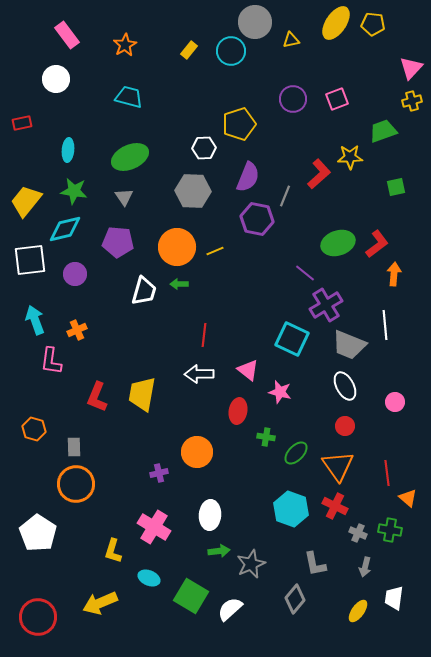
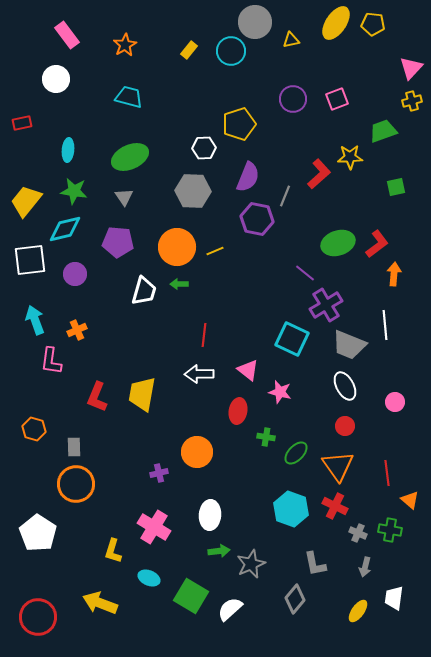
orange triangle at (408, 498): moved 2 px right, 2 px down
yellow arrow at (100, 603): rotated 44 degrees clockwise
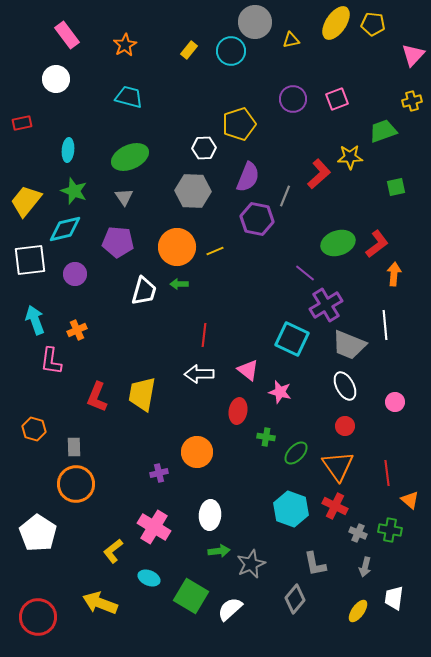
pink triangle at (411, 68): moved 2 px right, 13 px up
green star at (74, 191): rotated 12 degrees clockwise
yellow L-shape at (113, 551): rotated 35 degrees clockwise
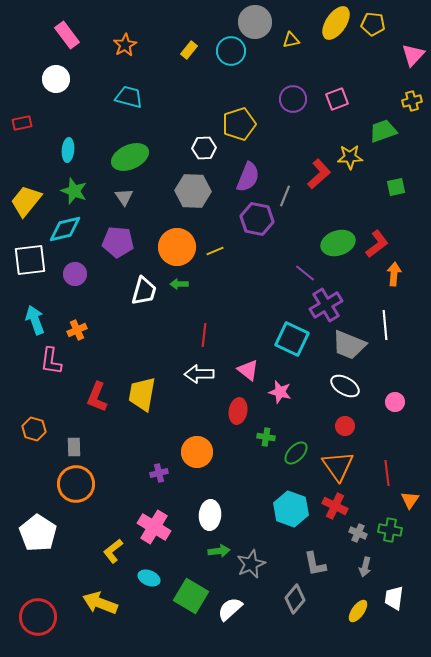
white ellipse at (345, 386): rotated 32 degrees counterclockwise
orange triangle at (410, 500): rotated 24 degrees clockwise
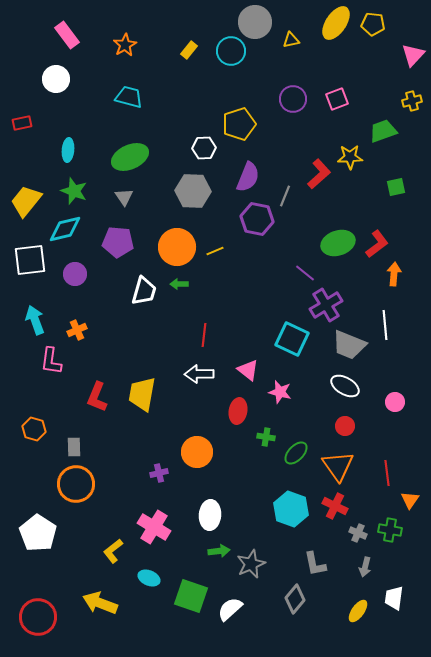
green square at (191, 596): rotated 12 degrees counterclockwise
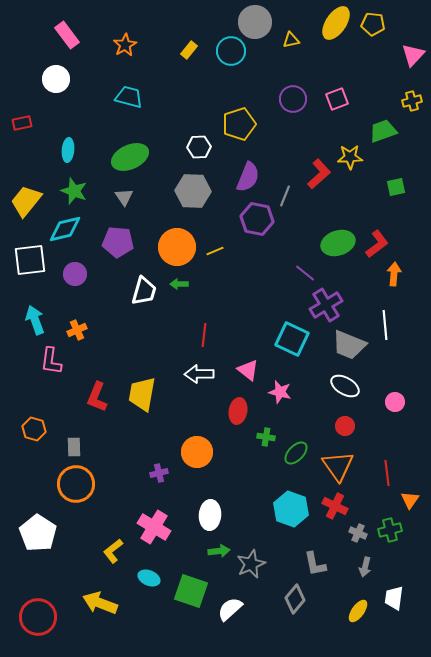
white hexagon at (204, 148): moved 5 px left, 1 px up
green cross at (390, 530): rotated 25 degrees counterclockwise
green square at (191, 596): moved 5 px up
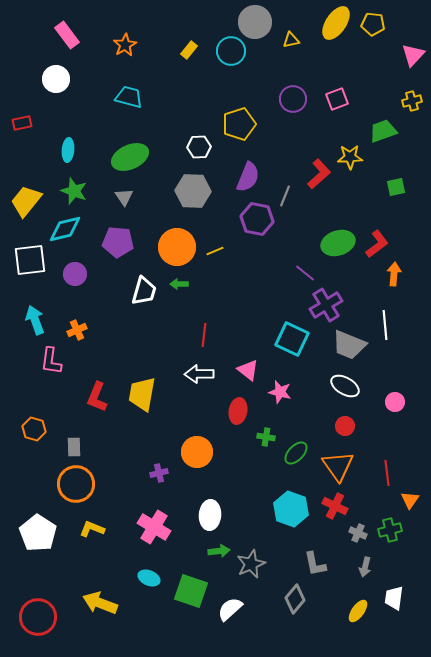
yellow L-shape at (113, 551): moved 21 px left, 22 px up; rotated 60 degrees clockwise
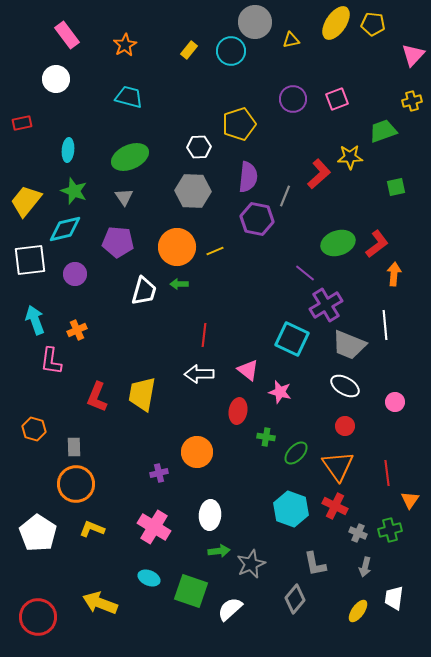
purple semicircle at (248, 177): rotated 16 degrees counterclockwise
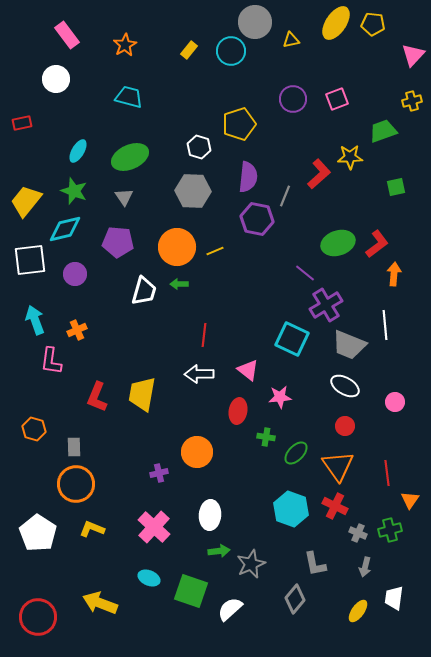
white hexagon at (199, 147): rotated 20 degrees clockwise
cyan ellipse at (68, 150): moved 10 px right, 1 px down; rotated 25 degrees clockwise
pink star at (280, 392): moved 5 px down; rotated 20 degrees counterclockwise
pink cross at (154, 527): rotated 12 degrees clockwise
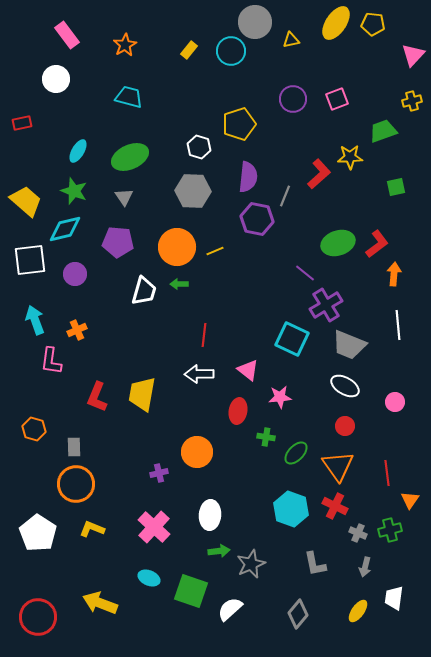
yellow trapezoid at (26, 201): rotated 92 degrees clockwise
white line at (385, 325): moved 13 px right
gray diamond at (295, 599): moved 3 px right, 15 px down
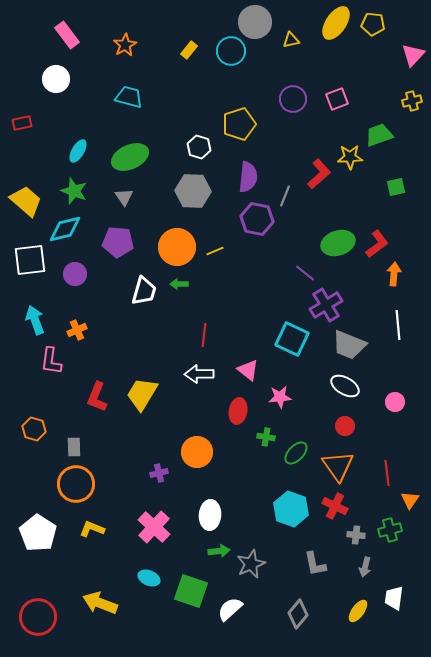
green trapezoid at (383, 131): moved 4 px left, 4 px down
yellow trapezoid at (142, 394): rotated 21 degrees clockwise
gray cross at (358, 533): moved 2 px left, 2 px down; rotated 18 degrees counterclockwise
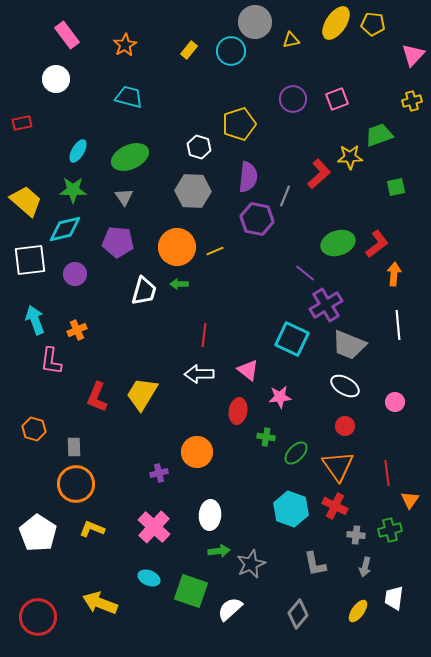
green star at (74, 191): moved 1 px left, 1 px up; rotated 20 degrees counterclockwise
